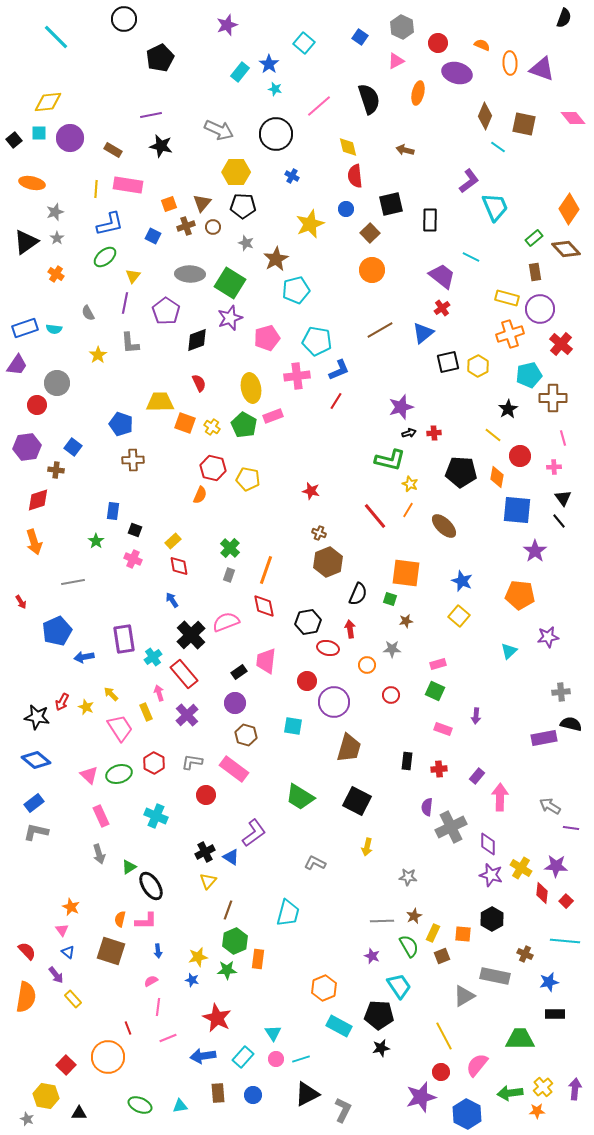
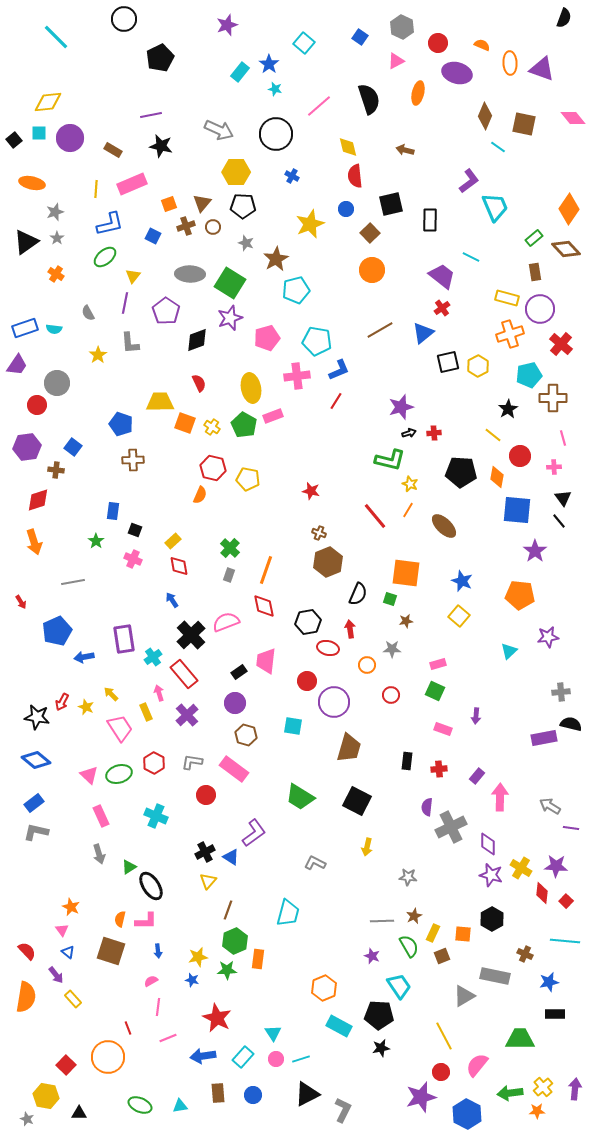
pink rectangle at (128, 185): moved 4 px right, 1 px up; rotated 32 degrees counterclockwise
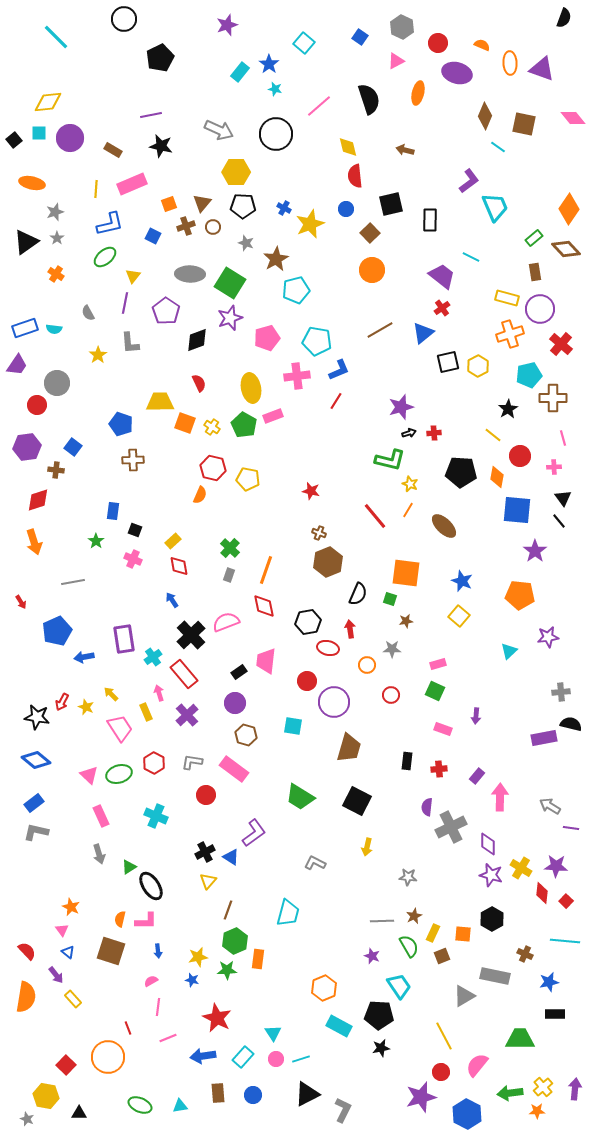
blue cross at (292, 176): moved 8 px left, 32 px down
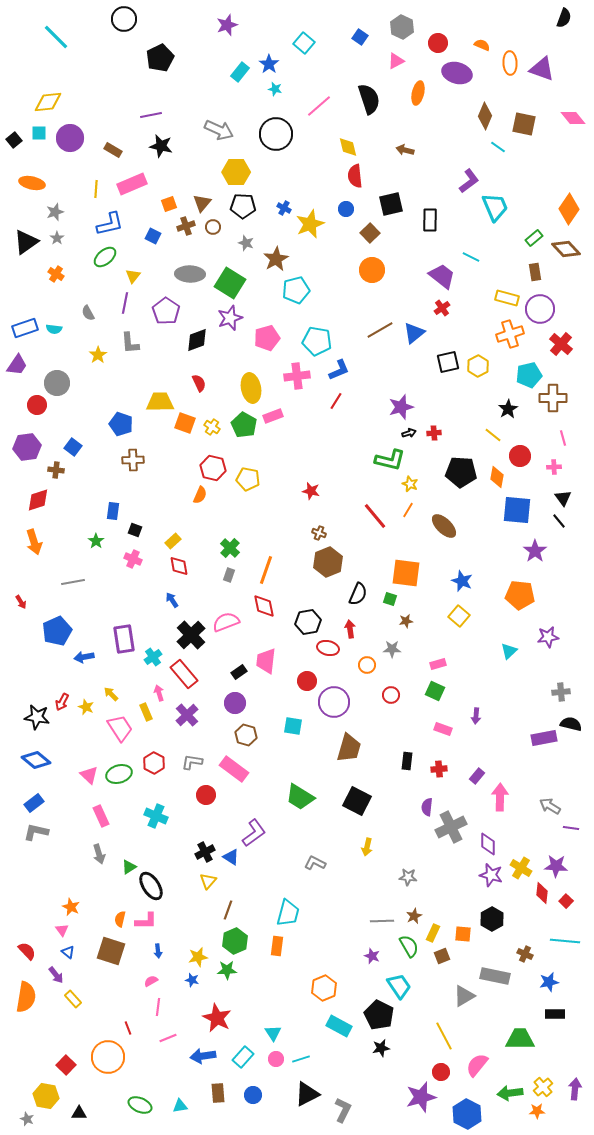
blue triangle at (423, 333): moved 9 px left
orange rectangle at (258, 959): moved 19 px right, 13 px up
black pentagon at (379, 1015): rotated 24 degrees clockwise
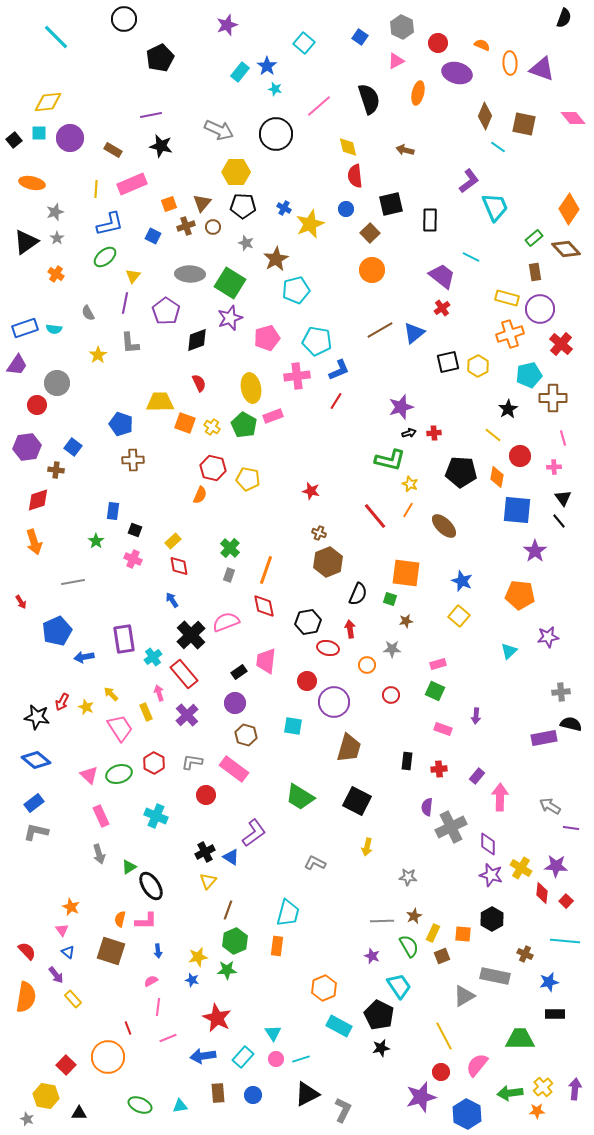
blue star at (269, 64): moved 2 px left, 2 px down
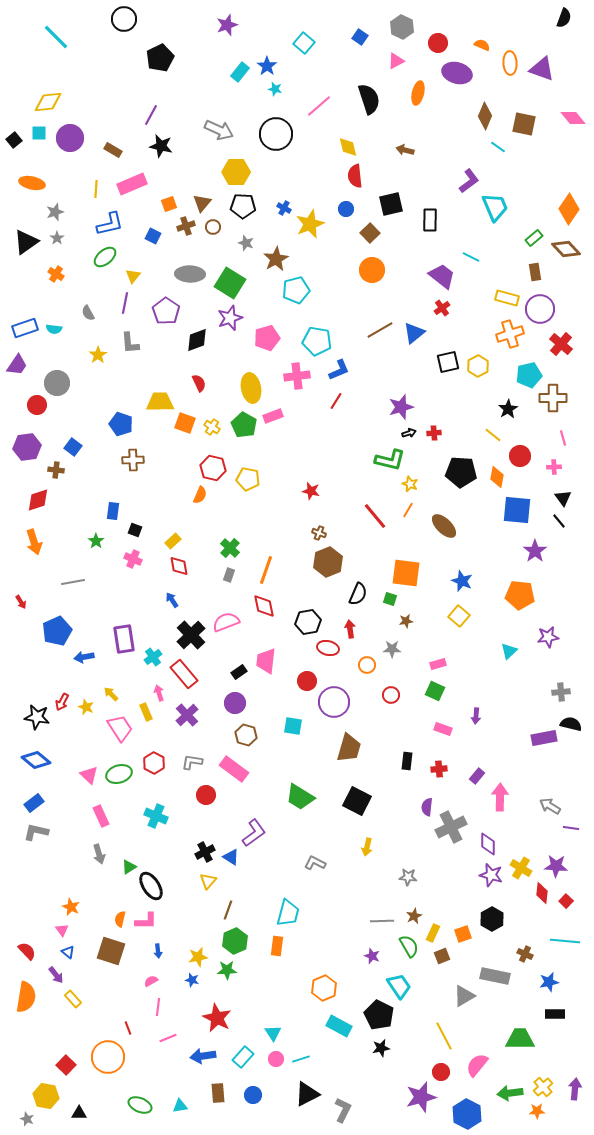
purple line at (151, 115): rotated 50 degrees counterclockwise
orange square at (463, 934): rotated 24 degrees counterclockwise
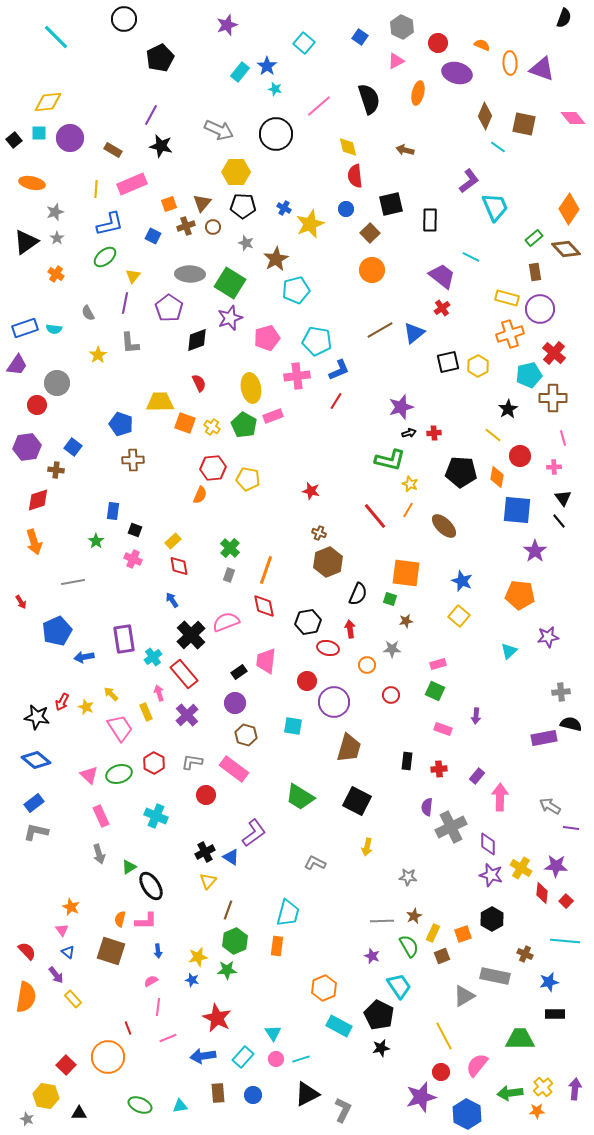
purple pentagon at (166, 311): moved 3 px right, 3 px up
red cross at (561, 344): moved 7 px left, 9 px down
red hexagon at (213, 468): rotated 20 degrees counterclockwise
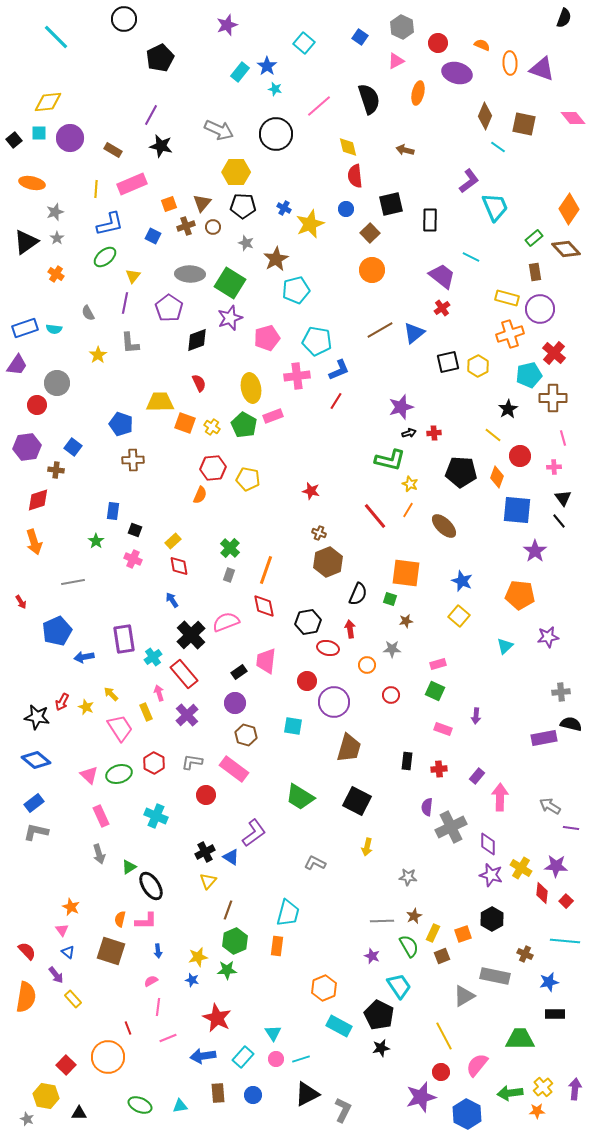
orange diamond at (497, 477): rotated 10 degrees clockwise
cyan triangle at (509, 651): moved 4 px left, 5 px up
